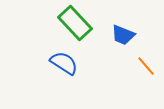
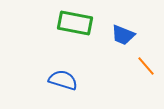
green rectangle: rotated 36 degrees counterclockwise
blue semicircle: moved 1 px left, 17 px down; rotated 16 degrees counterclockwise
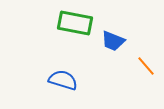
blue trapezoid: moved 10 px left, 6 px down
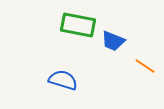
green rectangle: moved 3 px right, 2 px down
orange line: moved 1 px left; rotated 15 degrees counterclockwise
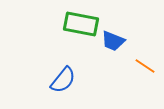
green rectangle: moved 3 px right, 1 px up
blue semicircle: rotated 112 degrees clockwise
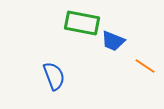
green rectangle: moved 1 px right, 1 px up
blue semicircle: moved 9 px left, 4 px up; rotated 60 degrees counterclockwise
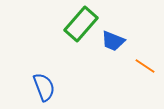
green rectangle: moved 1 px left, 1 px down; rotated 60 degrees counterclockwise
blue semicircle: moved 10 px left, 11 px down
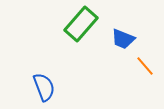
blue trapezoid: moved 10 px right, 2 px up
orange line: rotated 15 degrees clockwise
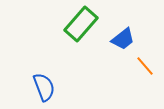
blue trapezoid: rotated 60 degrees counterclockwise
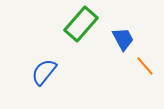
blue trapezoid: rotated 80 degrees counterclockwise
blue semicircle: moved 15 px up; rotated 120 degrees counterclockwise
